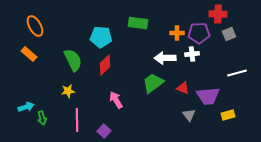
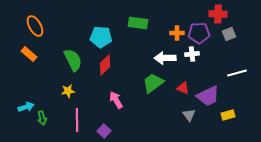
purple trapezoid: rotated 20 degrees counterclockwise
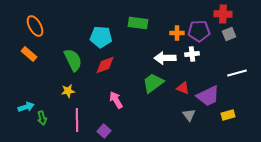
red cross: moved 5 px right
purple pentagon: moved 2 px up
red diamond: rotated 25 degrees clockwise
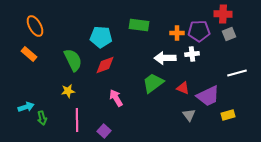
green rectangle: moved 1 px right, 2 px down
pink arrow: moved 2 px up
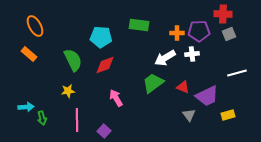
white arrow: rotated 30 degrees counterclockwise
red triangle: moved 1 px up
purple trapezoid: moved 1 px left
cyan arrow: rotated 14 degrees clockwise
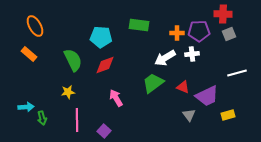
yellow star: moved 1 px down
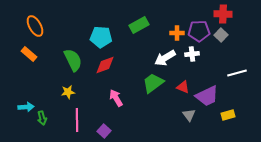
green rectangle: rotated 36 degrees counterclockwise
gray square: moved 8 px left, 1 px down; rotated 24 degrees counterclockwise
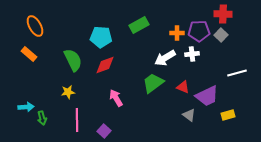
gray triangle: rotated 16 degrees counterclockwise
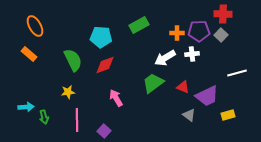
green arrow: moved 2 px right, 1 px up
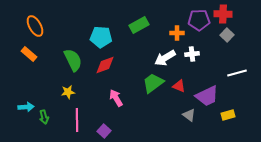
purple pentagon: moved 11 px up
gray square: moved 6 px right
red triangle: moved 4 px left, 1 px up
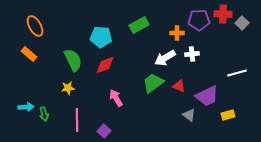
gray square: moved 15 px right, 12 px up
yellow star: moved 4 px up
green arrow: moved 3 px up
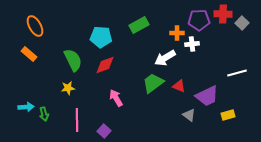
white cross: moved 10 px up
